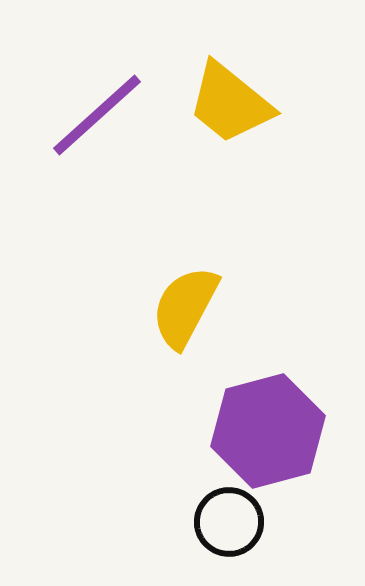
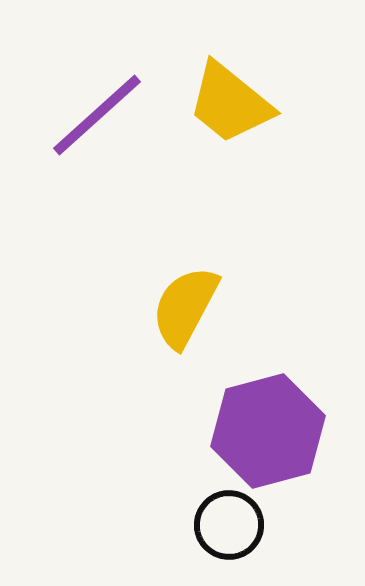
black circle: moved 3 px down
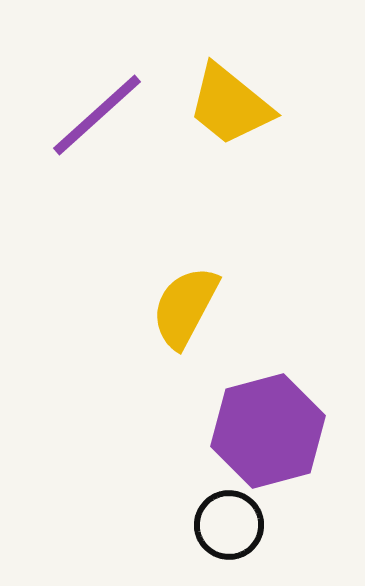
yellow trapezoid: moved 2 px down
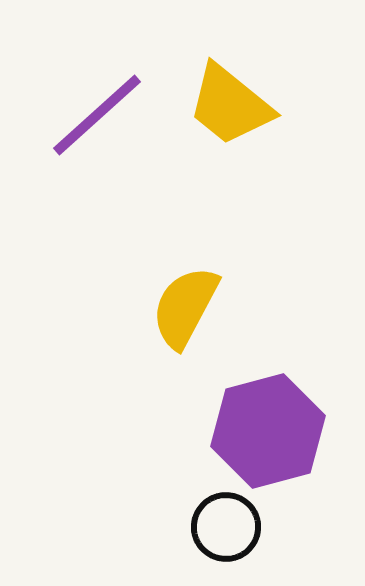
black circle: moved 3 px left, 2 px down
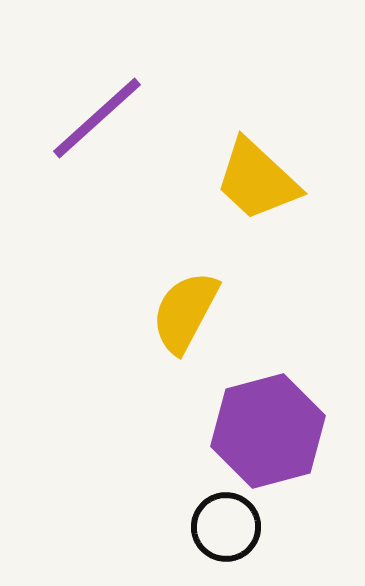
yellow trapezoid: moved 27 px right, 75 px down; rotated 4 degrees clockwise
purple line: moved 3 px down
yellow semicircle: moved 5 px down
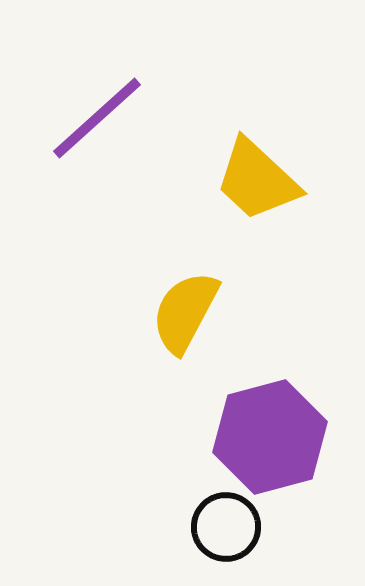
purple hexagon: moved 2 px right, 6 px down
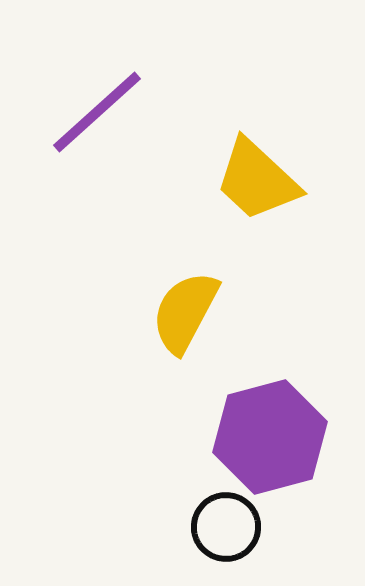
purple line: moved 6 px up
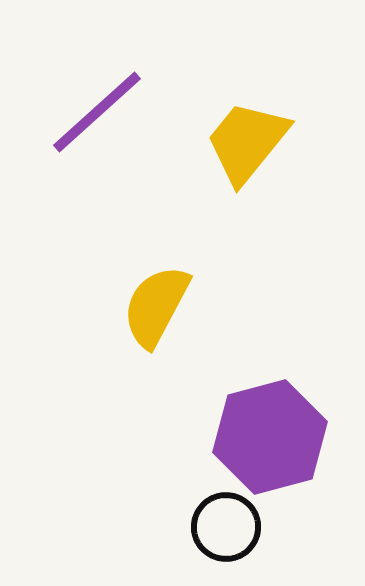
yellow trapezoid: moved 10 px left, 38 px up; rotated 86 degrees clockwise
yellow semicircle: moved 29 px left, 6 px up
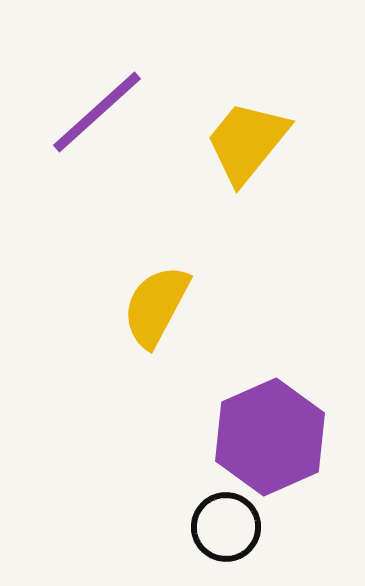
purple hexagon: rotated 9 degrees counterclockwise
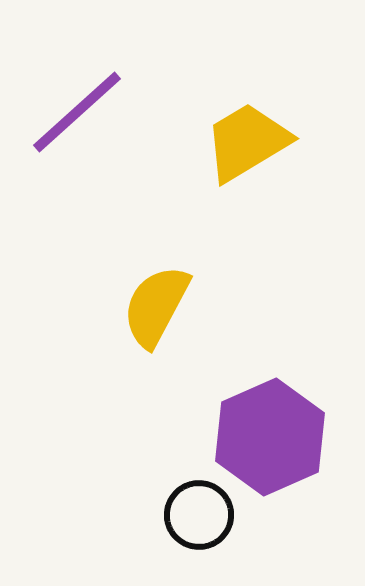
purple line: moved 20 px left
yellow trapezoid: rotated 20 degrees clockwise
black circle: moved 27 px left, 12 px up
